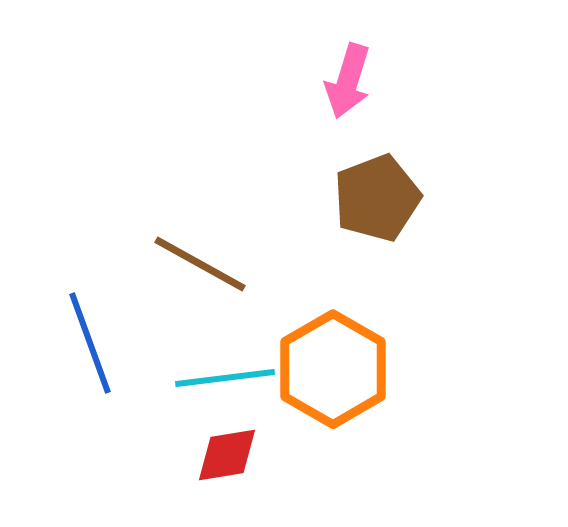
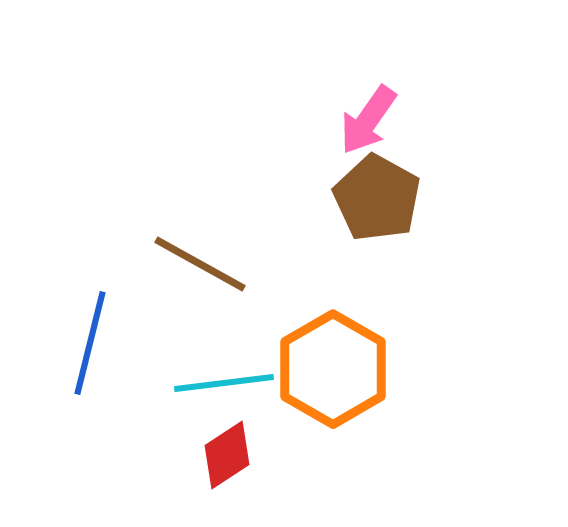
pink arrow: moved 20 px right, 39 px down; rotated 18 degrees clockwise
brown pentagon: rotated 22 degrees counterclockwise
blue line: rotated 34 degrees clockwise
cyan line: moved 1 px left, 5 px down
red diamond: rotated 24 degrees counterclockwise
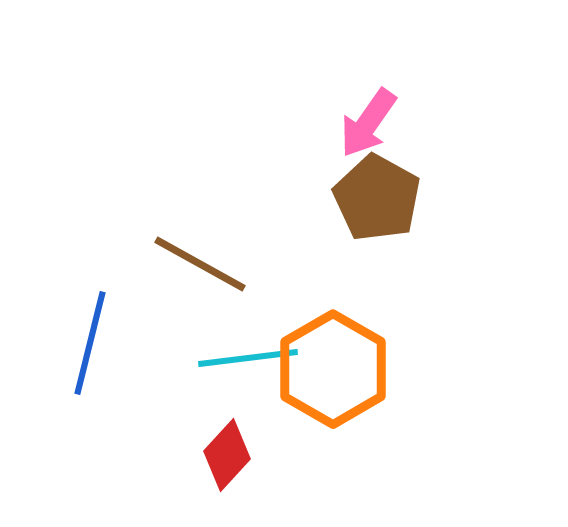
pink arrow: moved 3 px down
cyan line: moved 24 px right, 25 px up
red diamond: rotated 14 degrees counterclockwise
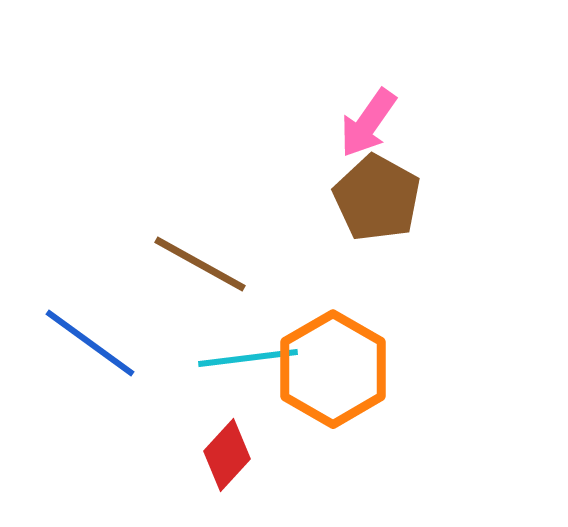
blue line: rotated 68 degrees counterclockwise
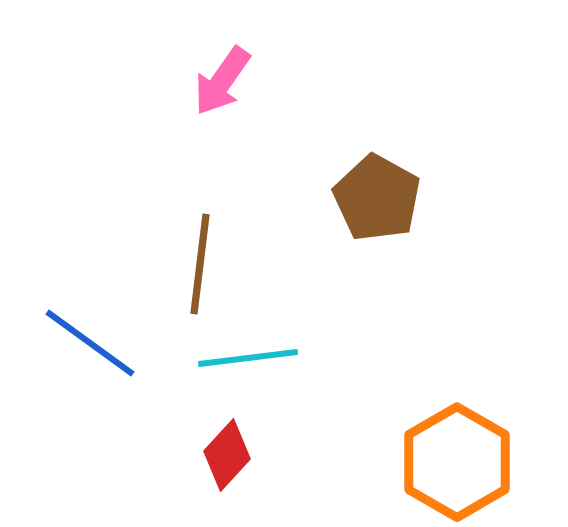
pink arrow: moved 146 px left, 42 px up
brown line: rotated 68 degrees clockwise
orange hexagon: moved 124 px right, 93 px down
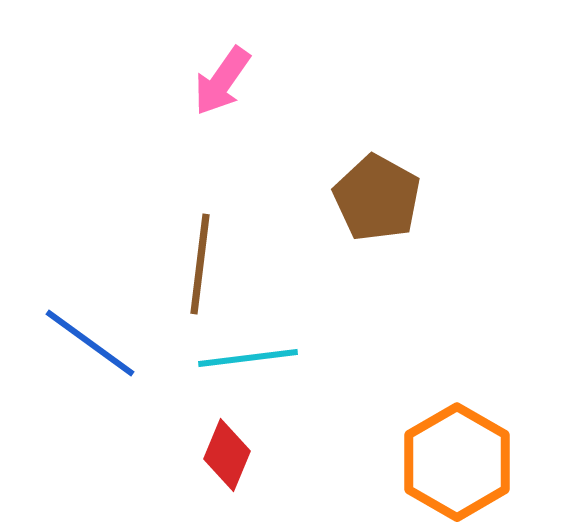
red diamond: rotated 20 degrees counterclockwise
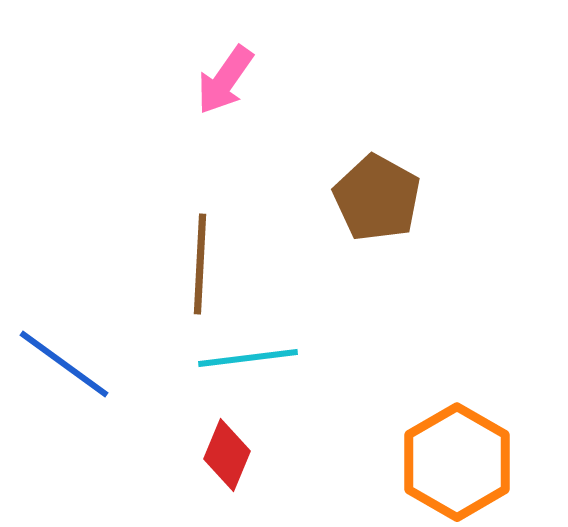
pink arrow: moved 3 px right, 1 px up
brown line: rotated 4 degrees counterclockwise
blue line: moved 26 px left, 21 px down
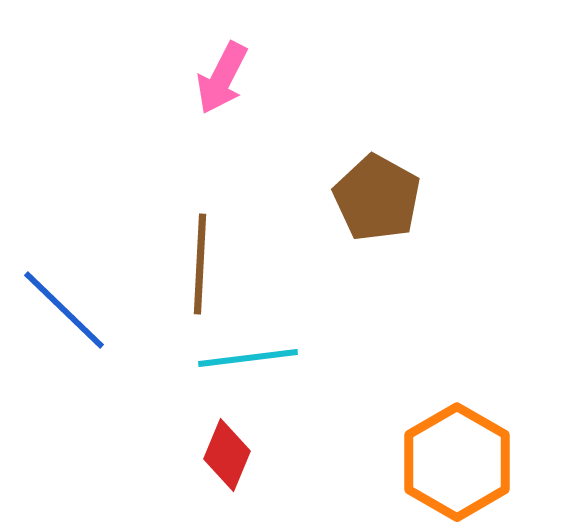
pink arrow: moved 3 px left, 2 px up; rotated 8 degrees counterclockwise
blue line: moved 54 px up; rotated 8 degrees clockwise
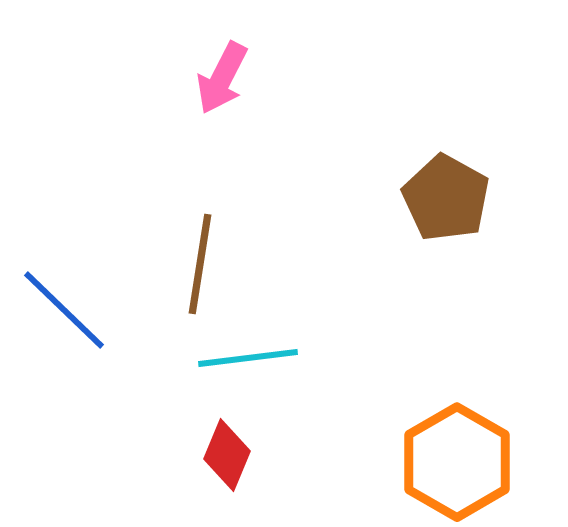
brown pentagon: moved 69 px right
brown line: rotated 6 degrees clockwise
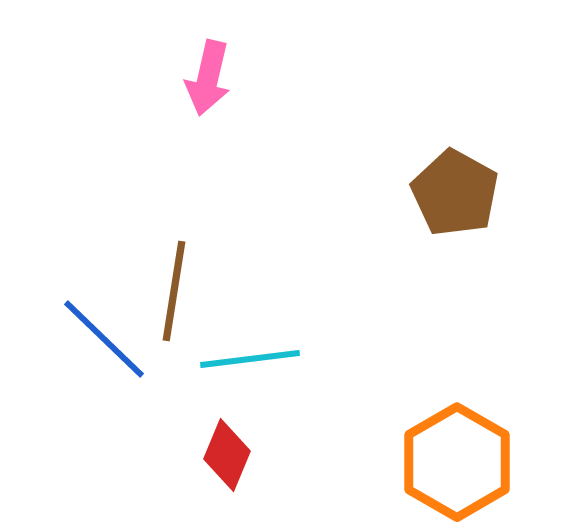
pink arrow: moved 14 px left; rotated 14 degrees counterclockwise
brown pentagon: moved 9 px right, 5 px up
brown line: moved 26 px left, 27 px down
blue line: moved 40 px right, 29 px down
cyan line: moved 2 px right, 1 px down
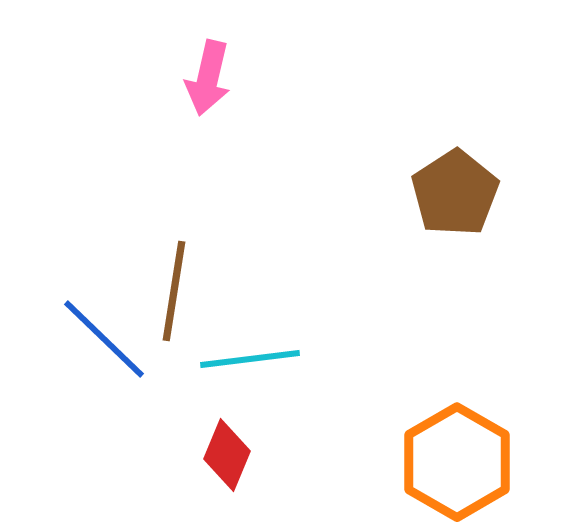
brown pentagon: rotated 10 degrees clockwise
